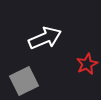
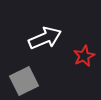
red star: moved 3 px left, 8 px up
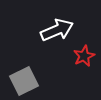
white arrow: moved 12 px right, 8 px up
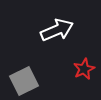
red star: moved 13 px down
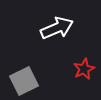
white arrow: moved 2 px up
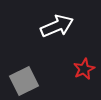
white arrow: moved 2 px up
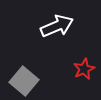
gray square: rotated 24 degrees counterclockwise
